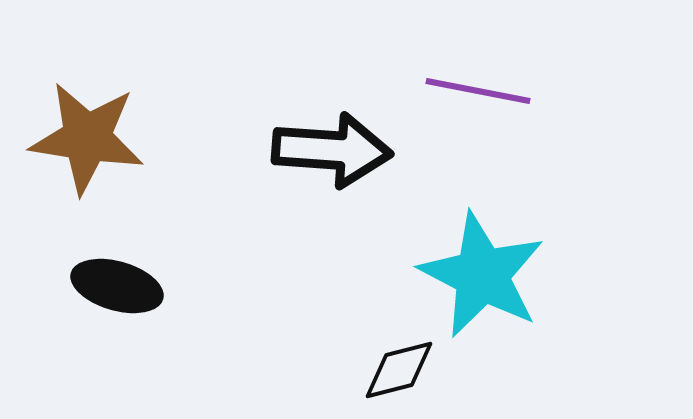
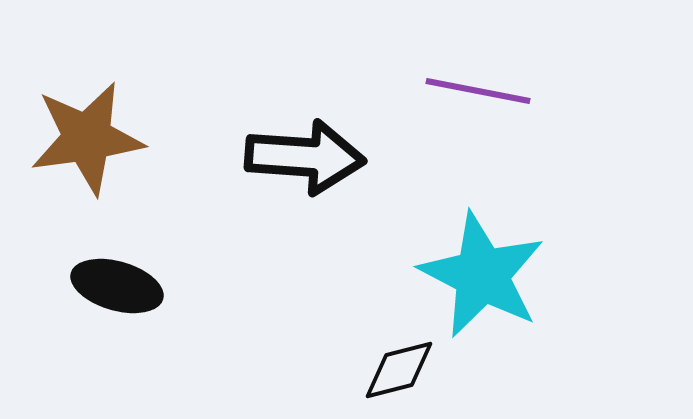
brown star: rotated 17 degrees counterclockwise
black arrow: moved 27 px left, 7 px down
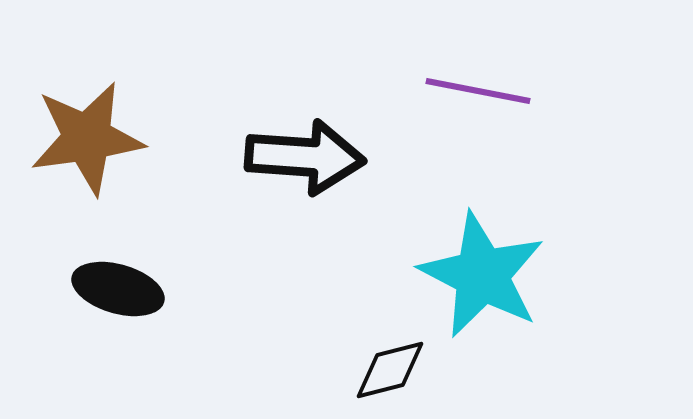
black ellipse: moved 1 px right, 3 px down
black diamond: moved 9 px left
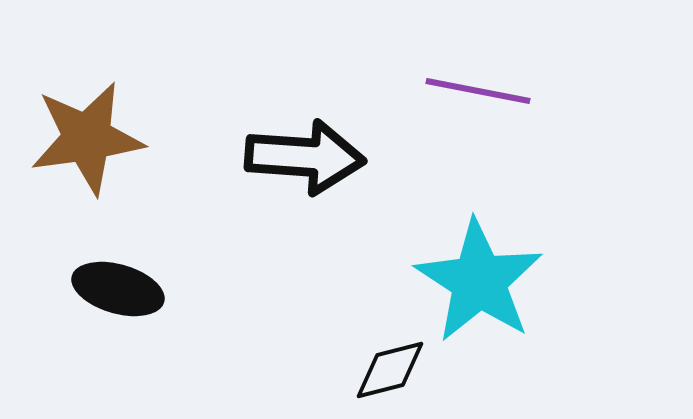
cyan star: moved 3 px left, 6 px down; rotated 6 degrees clockwise
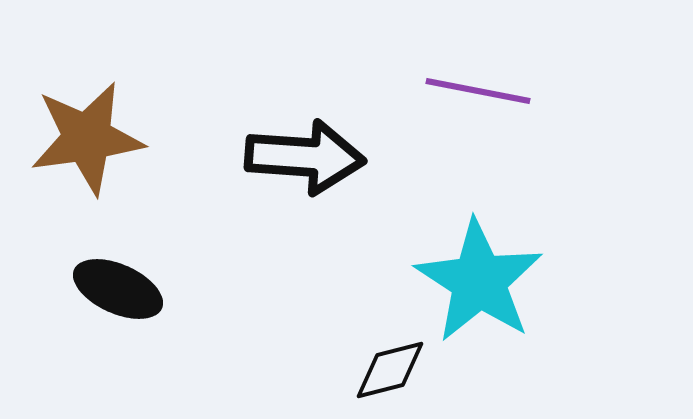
black ellipse: rotated 8 degrees clockwise
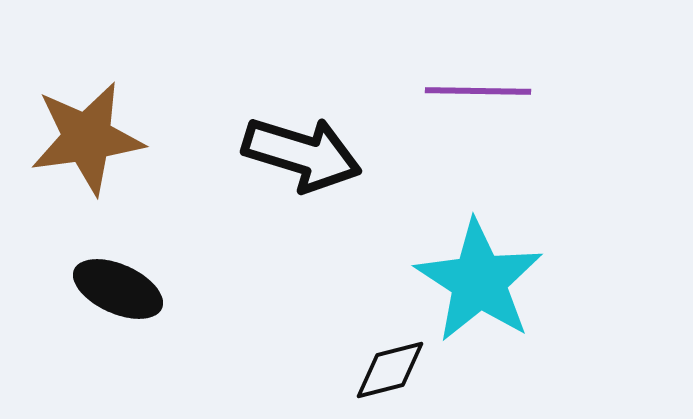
purple line: rotated 10 degrees counterclockwise
black arrow: moved 3 px left, 3 px up; rotated 13 degrees clockwise
